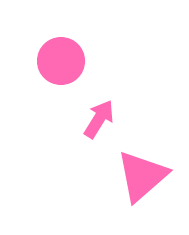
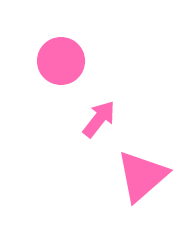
pink arrow: rotated 6 degrees clockwise
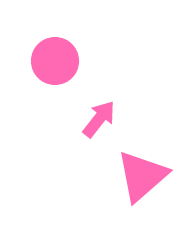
pink circle: moved 6 px left
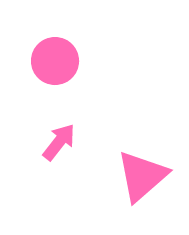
pink arrow: moved 40 px left, 23 px down
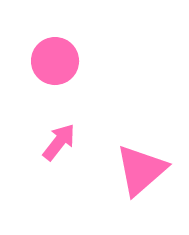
pink triangle: moved 1 px left, 6 px up
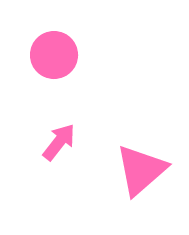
pink circle: moved 1 px left, 6 px up
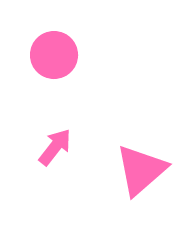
pink arrow: moved 4 px left, 5 px down
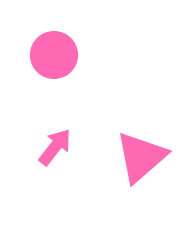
pink triangle: moved 13 px up
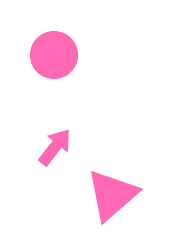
pink triangle: moved 29 px left, 38 px down
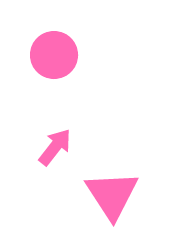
pink triangle: rotated 22 degrees counterclockwise
